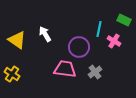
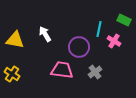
yellow triangle: moved 2 px left; rotated 24 degrees counterclockwise
pink trapezoid: moved 3 px left, 1 px down
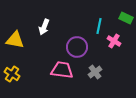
green rectangle: moved 2 px right, 2 px up
cyan line: moved 3 px up
white arrow: moved 1 px left, 7 px up; rotated 126 degrees counterclockwise
purple circle: moved 2 px left
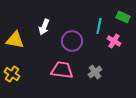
green rectangle: moved 3 px left, 1 px up
purple circle: moved 5 px left, 6 px up
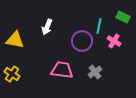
white arrow: moved 3 px right
purple circle: moved 10 px right
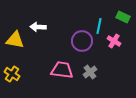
white arrow: moved 9 px left; rotated 70 degrees clockwise
gray cross: moved 5 px left
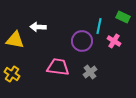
pink trapezoid: moved 4 px left, 3 px up
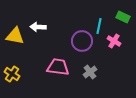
yellow triangle: moved 4 px up
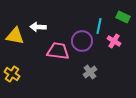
pink trapezoid: moved 16 px up
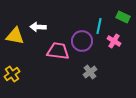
yellow cross: rotated 21 degrees clockwise
